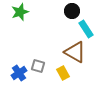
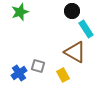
yellow rectangle: moved 2 px down
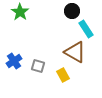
green star: rotated 18 degrees counterclockwise
blue cross: moved 5 px left, 12 px up
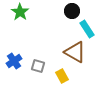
cyan rectangle: moved 1 px right
yellow rectangle: moved 1 px left, 1 px down
